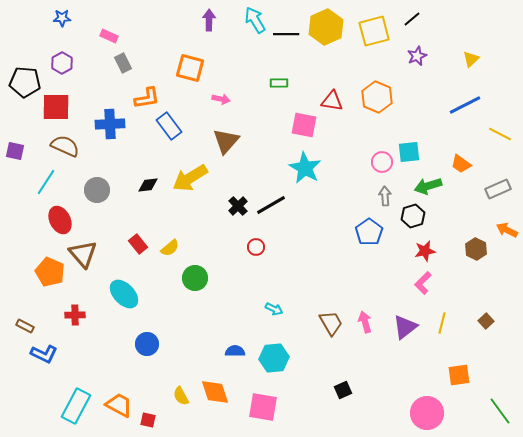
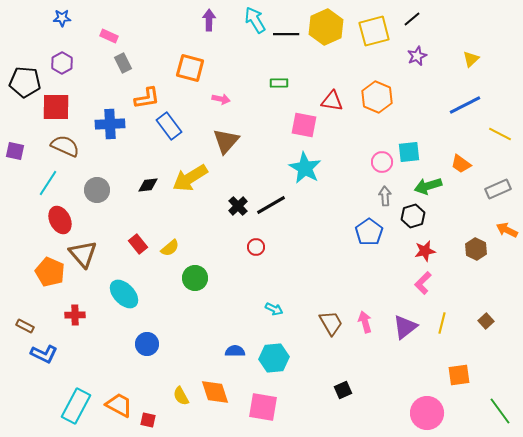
cyan line at (46, 182): moved 2 px right, 1 px down
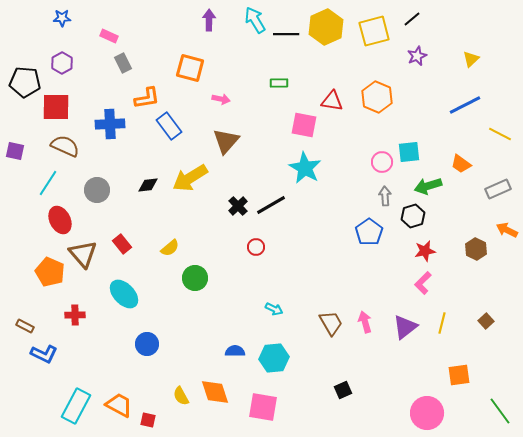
red rectangle at (138, 244): moved 16 px left
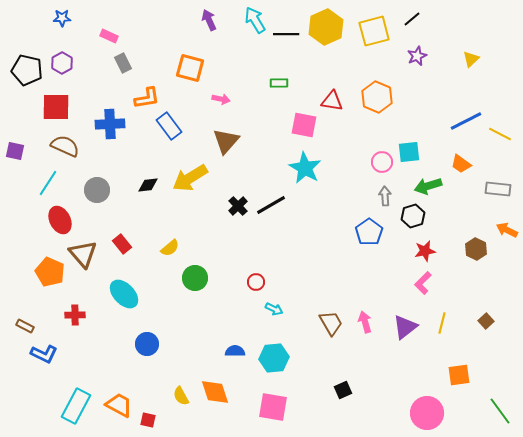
purple arrow at (209, 20): rotated 25 degrees counterclockwise
black pentagon at (25, 82): moved 2 px right, 12 px up; rotated 8 degrees clockwise
blue line at (465, 105): moved 1 px right, 16 px down
gray rectangle at (498, 189): rotated 30 degrees clockwise
red circle at (256, 247): moved 35 px down
pink square at (263, 407): moved 10 px right
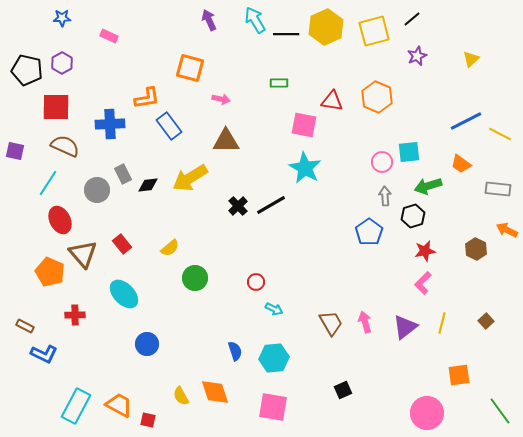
gray rectangle at (123, 63): moved 111 px down
brown triangle at (226, 141): rotated 48 degrees clockwise
blue semicircle at (235, 351): rotated 72 degrees clockwise
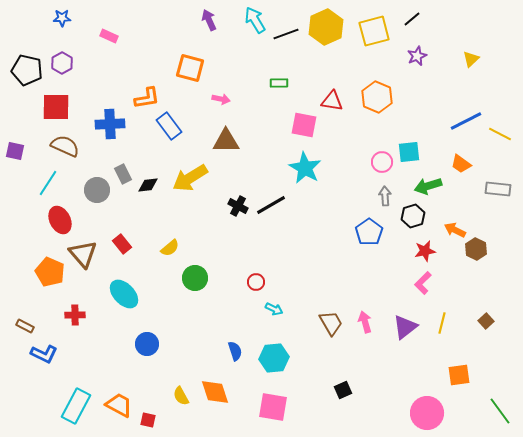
black line at (286, 34): rotated 20 degrees counterclockwise
black cross at (238, 206): rotated 18 degrees counterclockwise
orange arrow at (507, 230): moved 52 px left
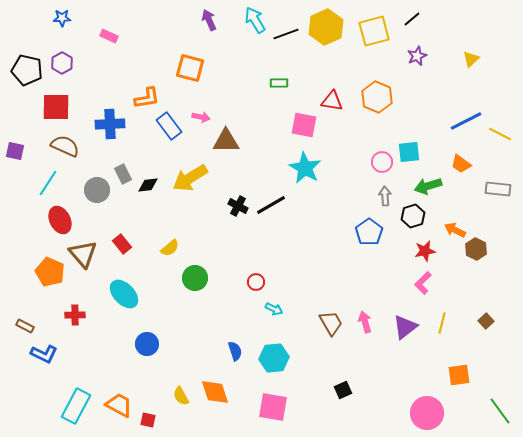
pink arrow at (221, 99): moved 20 px left, 18 px down
